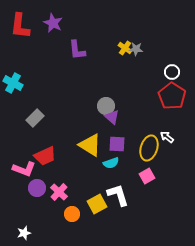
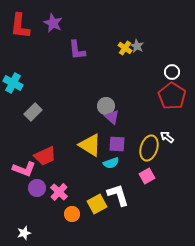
gray star: moved 1 px right, 3 px up; rotated 24 degrees clockwise
gray rectangle: moved 2 px left, 6 px up
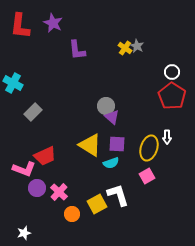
white arrow: rotated 128 degrees counterclockwise
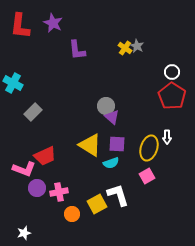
pink cross: rotated 36 degrees clockwise
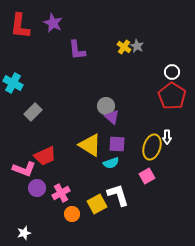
yellow cross: moved 1 px left, 1 px up
yellow ellipse: moved 3 px right, 1 px up
pink cross: moved 2 px right, 1 px down; rotated 18 degrees counterclockwise
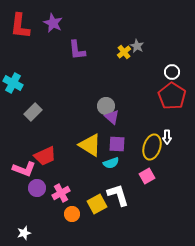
yellow cross: moved 5 px down; rotated 16 degrees clockwise
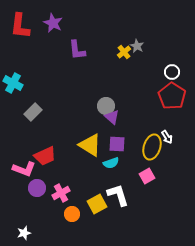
white arrow: rotated 32 degrees counterclockwise
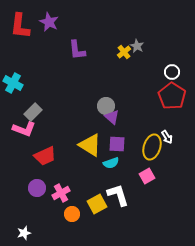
purple star: moved 4 px left, 1 px up
pink L-shape: moved 40 px up
